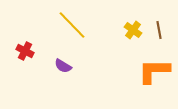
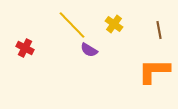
yellow cross: moved 19 px left, 6 px up
red cross: moved 3 px up
purple semicircle: moved 26 px right, 16 px up
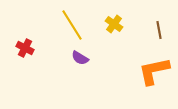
yellow line: rotated 12 degrees clockwise
purple semicircle: moved 9 px left, 8 px down
orange L-shape: rotated 12 degrees counterclockwise
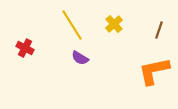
yellow cross: rotated 12 degrees clockwise
brown line: rotated 30 degrees clockwise
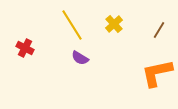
brown line: rotated 12 degrees clockwise
orange L-shape: moved 3 px right, 2 px down
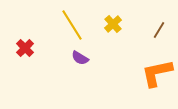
yellow cross: moved 1 px left
red cross: rotated 18 degrees clockwise
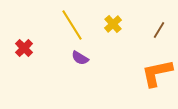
red cross: moved 1 px left
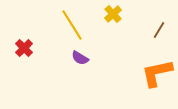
yellow cross: moved 10 px up
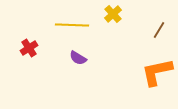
yellow line: rotated 56 degrees counterclockwise
red cross: moved 5 px right; rotated 12 degrees clockwise
purple semicircle: moved 2 px left
orange L-shape: moved 1 px up
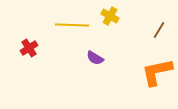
yellow cross: moved 3 px left, 2 px down; rotated 18 degrees counterclockwise
purple semicircle: moved 17 px right
